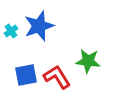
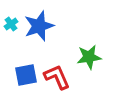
cyan cross: moved 7 px up
green star: moved 1 px right, 4 px up; rotated 15 degrees counterclockwise
red L-shape: rotated 8 degrees clockwise
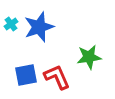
blue star: moved 1 px down
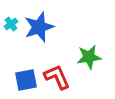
blue square: moved 5 px down
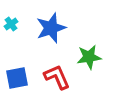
blue star: moved 12 px right, 1 px down
blue square: moved 9 px left, 2 px up
